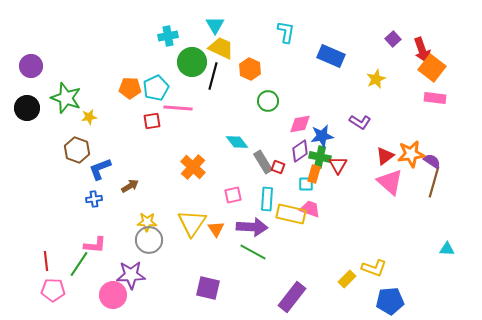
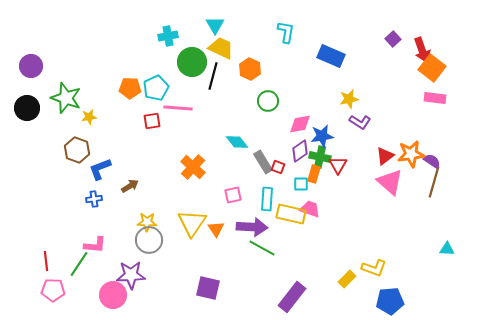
yellow star at (376, 79): moved 27 px left, 20 px down; rotated 12 degrees clockwise
cyan square at (306, 184): moved 5 px left
green line at (253, 252): moved 9 px right, 4 px up
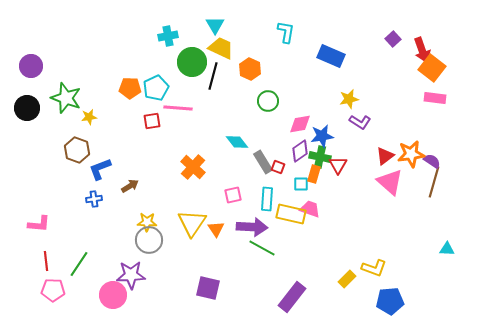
pink L-shape at (95, 245): moved 56 px left, 21 px up
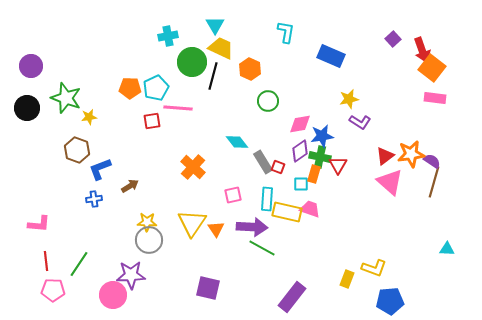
yellow rectangle at (291, 214): moved 4 px left, 2 px up
yellow rectangle at (347, 279): rotated 24 degrees counterclockwise
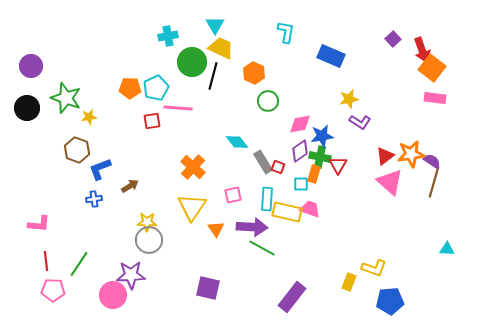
orange hexagon at (250, 69): moved 4 px right, 4 px down
yellow triangle at (192, 223): moved 16 px up
yellow rectangle at (347, 279): moved 2 px right, 3 px down
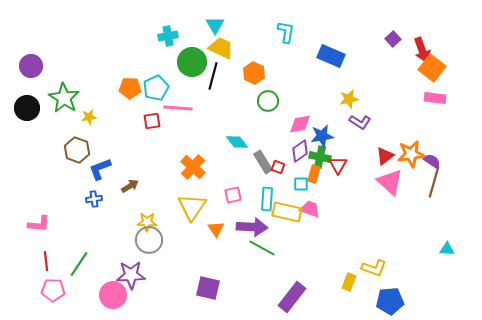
green star at (66, 98): moved 2 px left; rotated 12 degrees clockwise
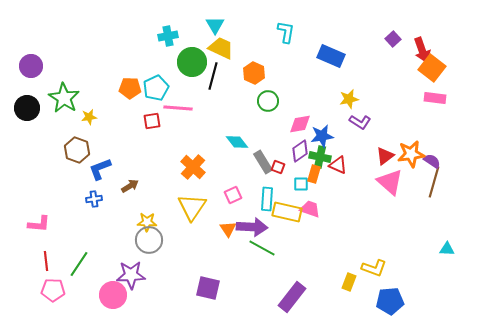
red triangle at (338, 165): rotated 36 degrees counterclockwise
pink square at (233, 195): rotated 12 degrees counterclockwise
orange triangle at (216, 229): moved 12 px right
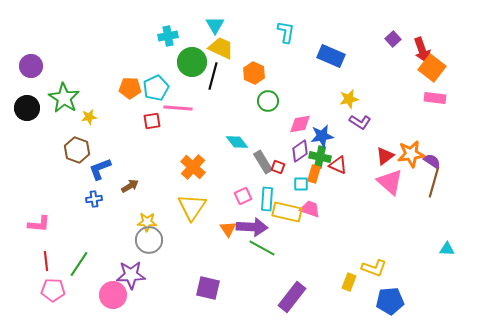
pink square at (233, 195): moved 10 px right, 1 px down
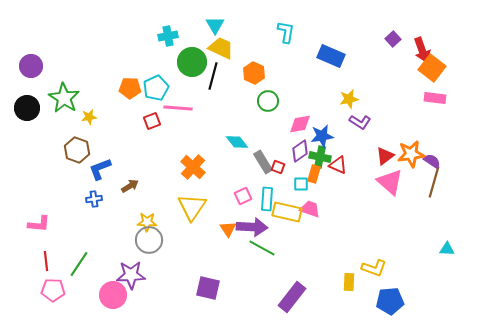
red square at (152, 121): rotated 12 degrees counterclockwise
yellow rectangle at (349, 282): rotated 18 degrees counterclockwise
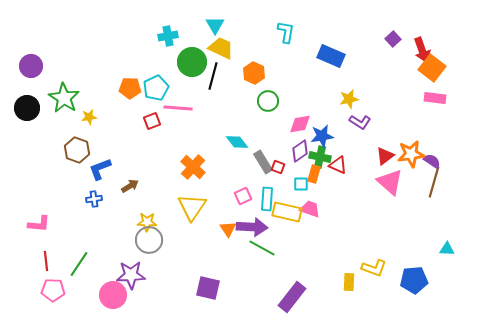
blue pentagon at (390, 301): moved 24 px right, 21 px up
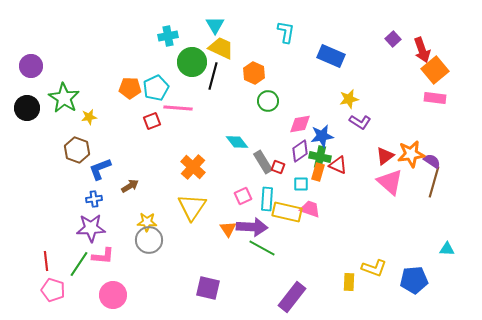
orange square at (432, 68): moved 3 px right, 2 px down; rotated 12 degrees clockwise
orange rectangle at (314, 174): moved 4 px right, 2 px up
pink L-shape at (39, 224): moved 64 px right, 32 px down
purple star at (131, 275): moved 40 px left, 47 px up
pink pentagon at (53, 290): rotated 15 degrees clockwise
